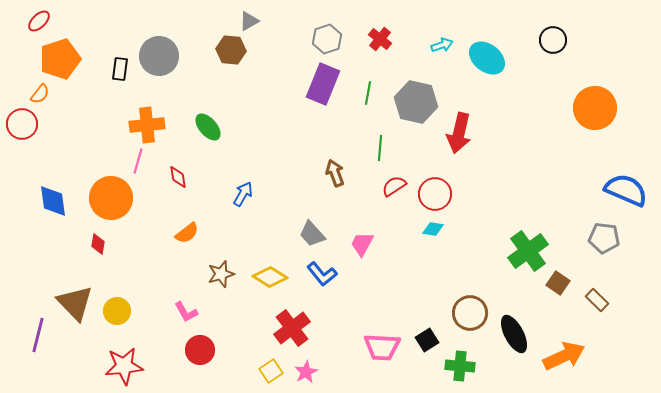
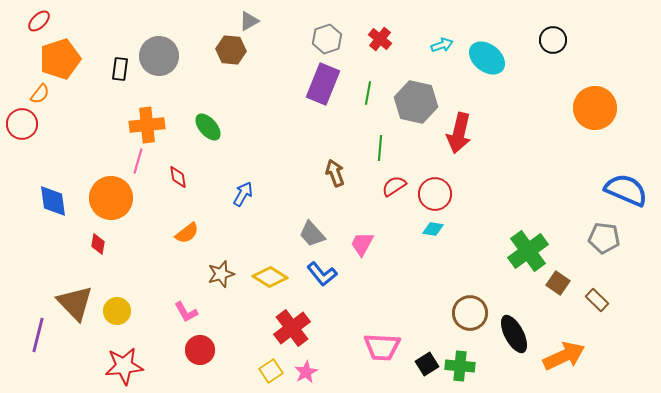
black square at (427, 340): moved 24 px down
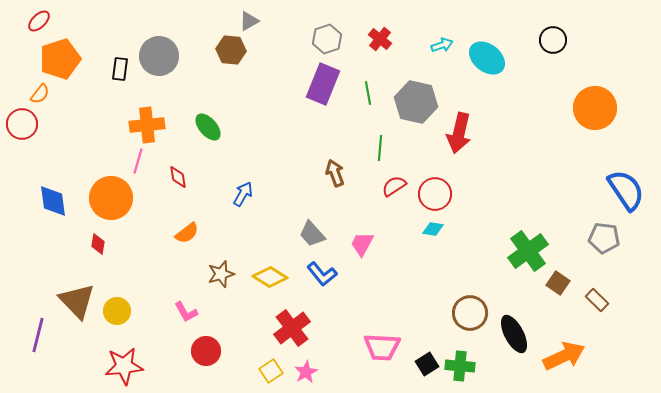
green line at (368, 93): rotated 20 degrees counterclockwise
blue semicircle at (626, 190): rotated 33 degrees clockwise
brown triangle at (75, 303): moved 2 px right, 2 px up
red circle at (200, 350): moved 6 px right, 1 px down
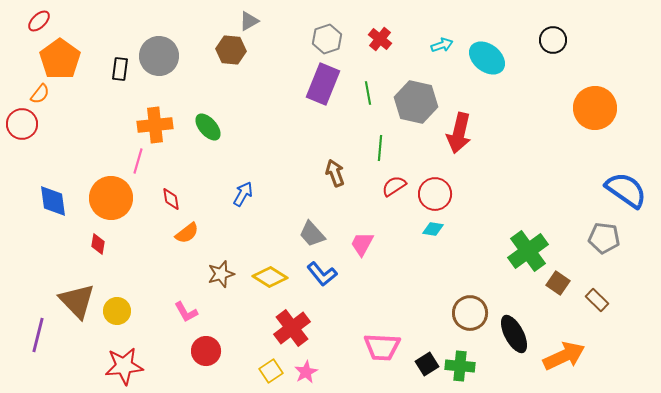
orange pentagon at (60, 59): rotated 18 degrees counterclockwise
orange cross at (147, 125): moved 8 px right
red diamond at (178, 177): moved 7 px left, 22 px down
blue semicircle at (626, 190): rotated 21 degrees counterclockwise
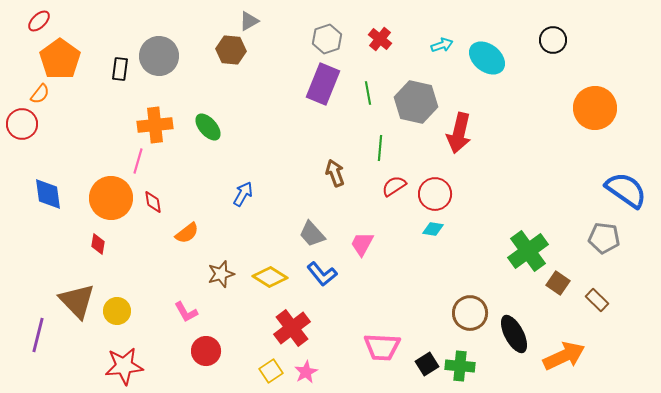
red diamond at (171, 199): moved 18 px left, 3 px down
blue diamond at (53, 201): moved 5 px left, 7 px up
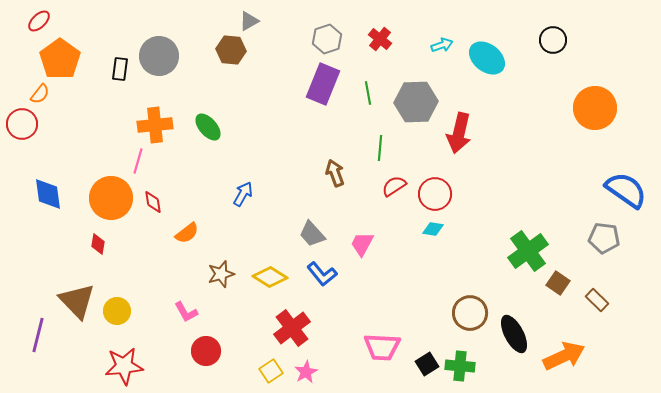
gray hexagon at (416, 102): rotated 15 degrees counterclockwise
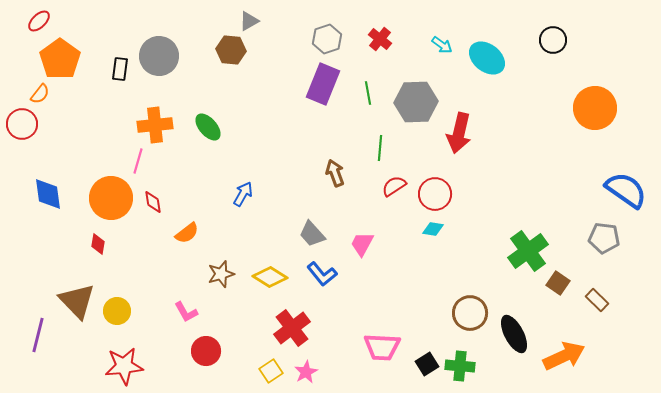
cyan arrow at (442, 45): rotated 55 degrees clockwise
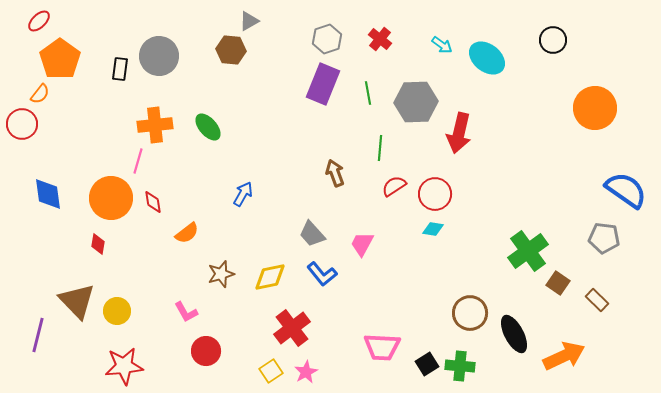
yellow diamond at (270, 277): rotated 44 degrees counterclockwise
